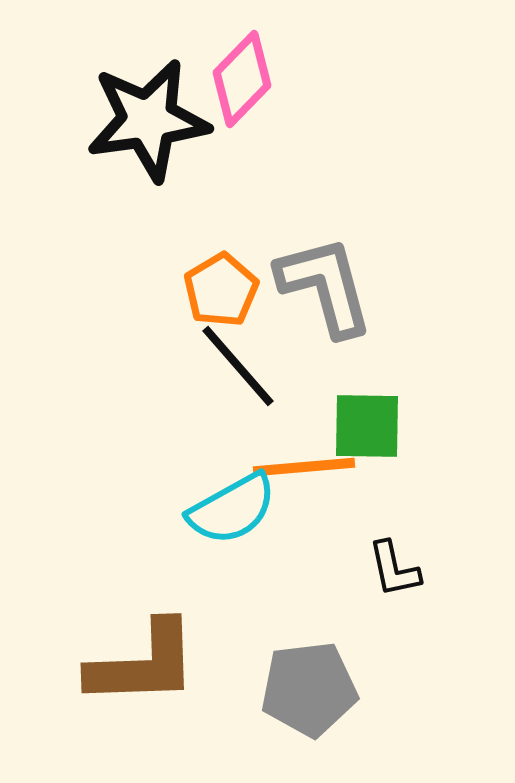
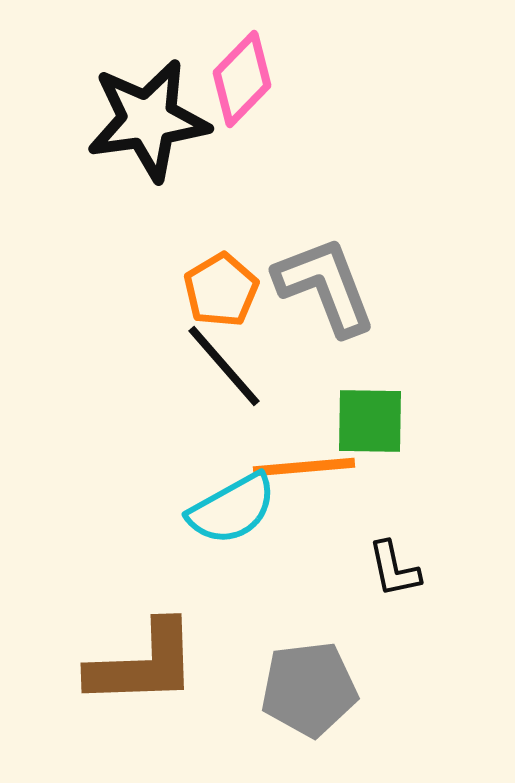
gray L-shape: rotated 6 degrees counterclockwise
black line: moved 14 px left
green square: moved 3 px right, 5 px up
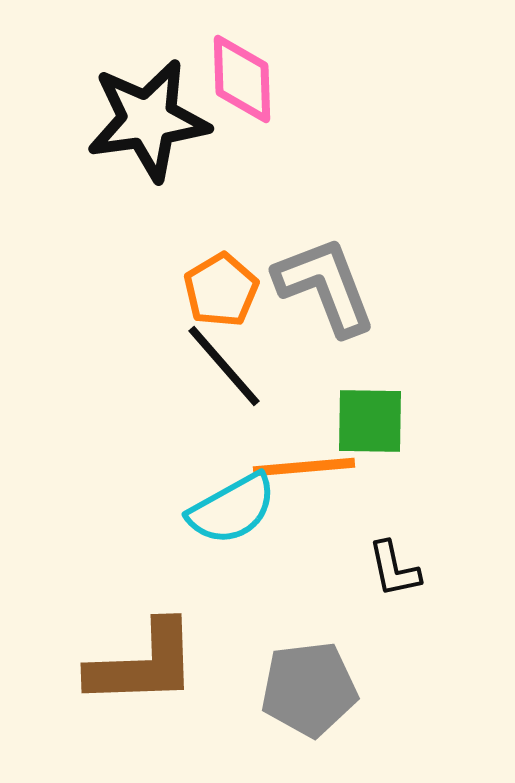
pink diamond: rotated 46 degrees counterclockwise
